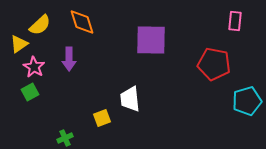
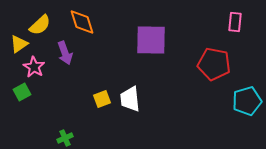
pink rectangle: moved 1 px down
purple arrow: moved 4 px left, 6 px up; rotated 20 degrees counterclockwise
green square: moved 8 px left
yellow square: moved 19 px up
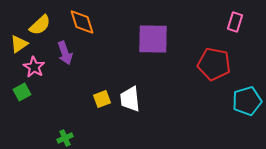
pink rectangle: rotated 12 degrees clockwise
purple square: moved 2 px right, 1 px up
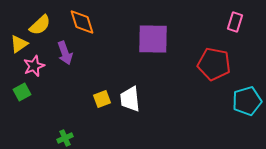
pink star: moved 1 px up; rotated 20 degrees clockwise
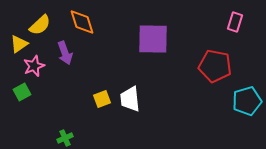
red pentagon: moved 1 px right, 2 px down
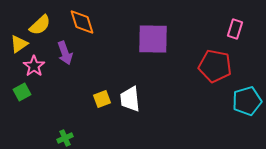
pink rectangle: moved 7 px down
pink star: rotated 15 degrees counterclockwise
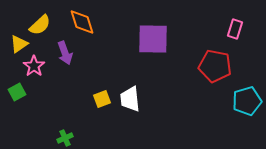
green square: moved 5 px left
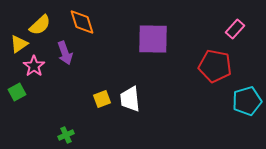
pink rectangle: rotated 24 degrees clockwise
green cross: moved 1 px right, 3 px up
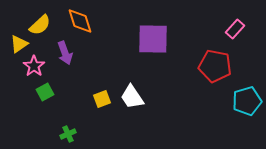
orange diamond: moved 2 px left, 1 px up
green square: moved 28 px right
white trapezoid: moved 2 px right, 2 px up; rotated 28 degrees counterclockwise
green cross: moved 2 px right, 1 px up
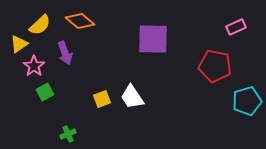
orange diamond: rotated 32 degrees counterclockwise
pink rectangle: moved 1 px right, 2 px up; rotated 24 degrees clockwise
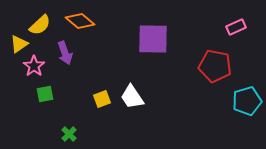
green square: moved 2 px down; rotated 18 degrees clockwise
green cross: moved 1 px right; rotated 21 degrees counterclockwise
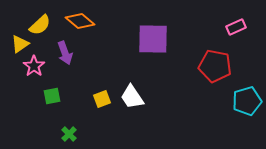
yellow triangle: moved 1 px right
green square: moved 7 px right, 2 px down
